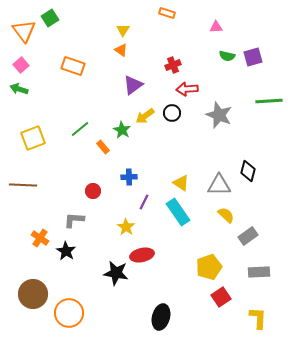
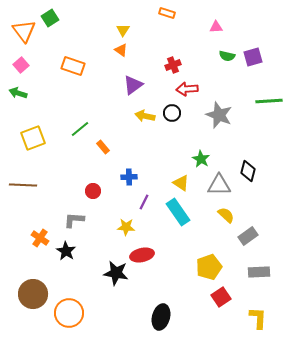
green arrow at (19, 89): moved 1 px left, 4 px down
yellow arrow at (145, 116): rotated 48 degrees clockwise
green star at (122, 130): moved 79 px right, 29 px down
yellow star at (126, 227): rotated 30 degrees counterclockwise
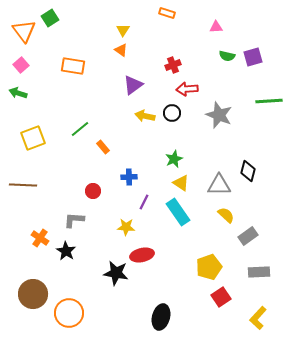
orange rectangle at (73, 66): rotated 10 degrees counterclockwise
green star at (201, 159): moved 27 px left; rotated 18 degrees clockwise
yellow L-shape at (258, 318): rotated 140 degrees counterclockwise
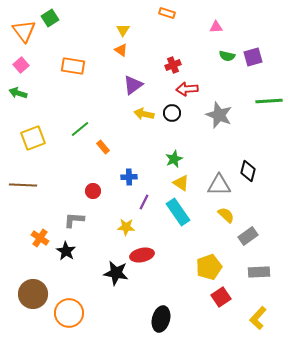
yellow arrow at (145, 116): moved 1 px left, 2 px up
black ellipse at (161, 317): moved 2 px down
